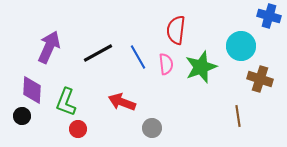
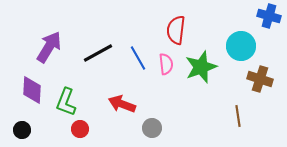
purple arrow: rotated 8 degrees clockwise
blue line: moved 1 px down
red arrow: moved 2 px down
black circle: moved 14 px down
red circle: moved 2 px right
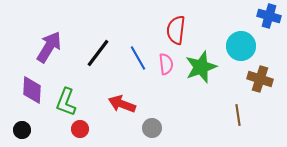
black line: rotated 24 degrees counterclockwise
brown line: moved 1 px up
